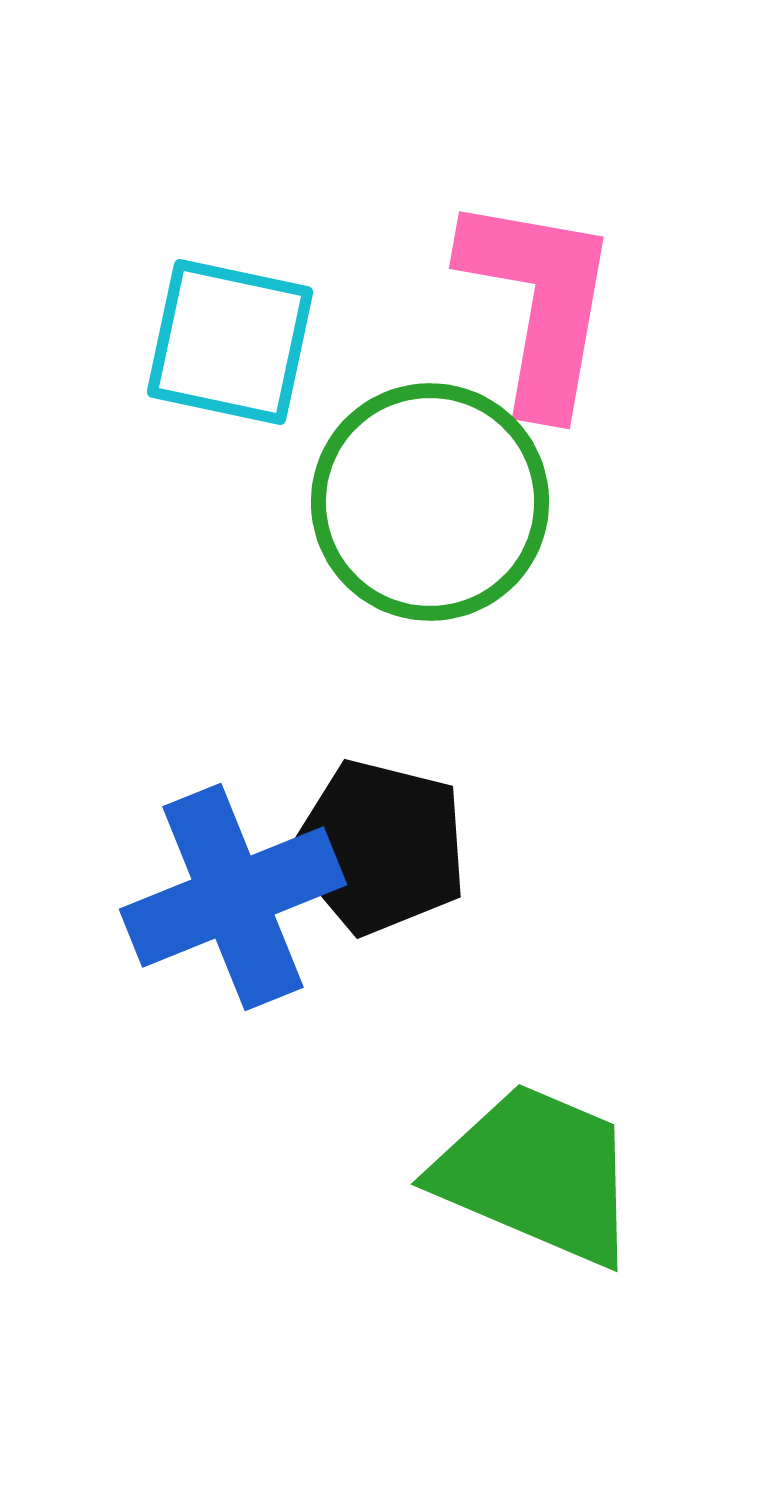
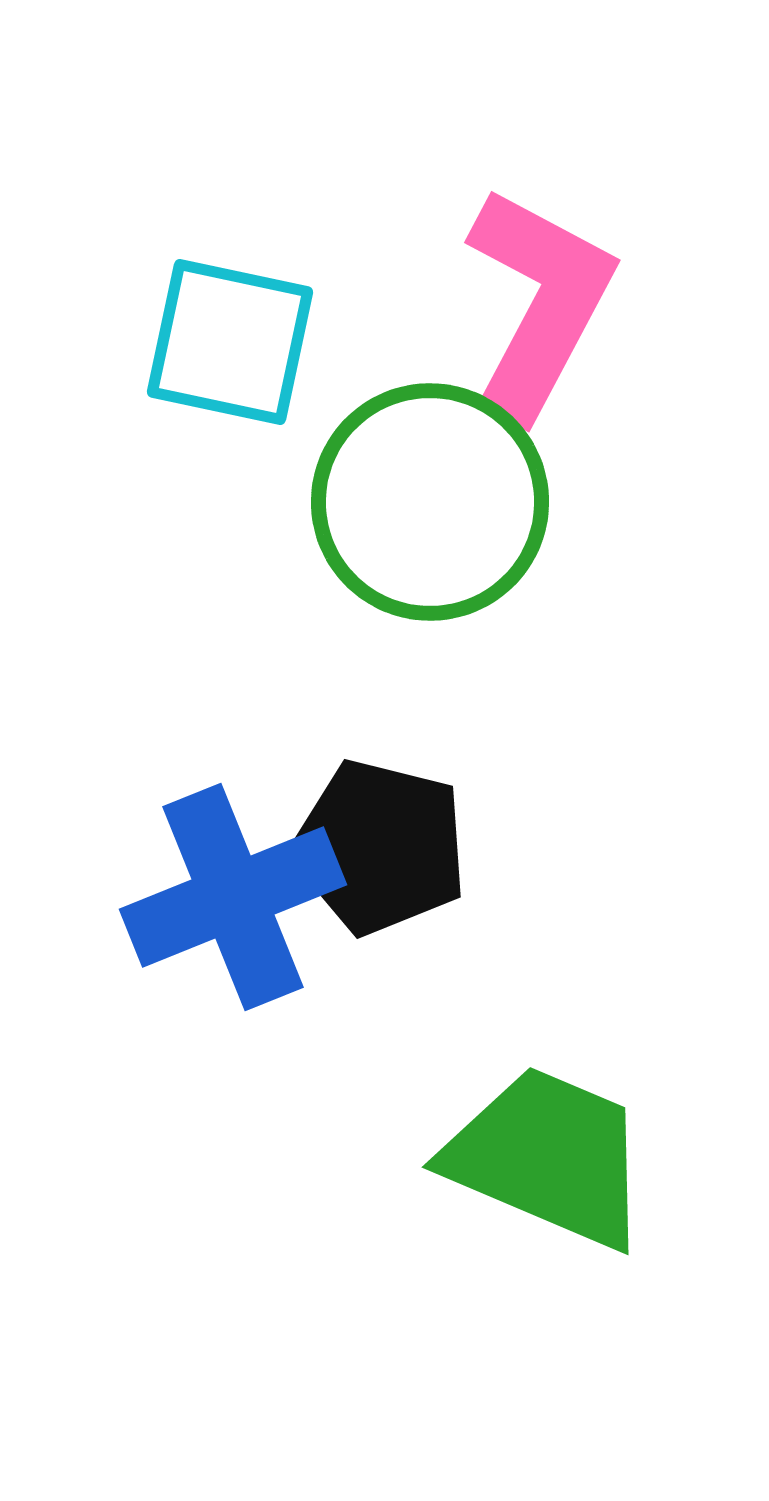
pink L-shape: rotated 18 degrees clockwise
green trapezoid: moved 11 px right, 17 px up
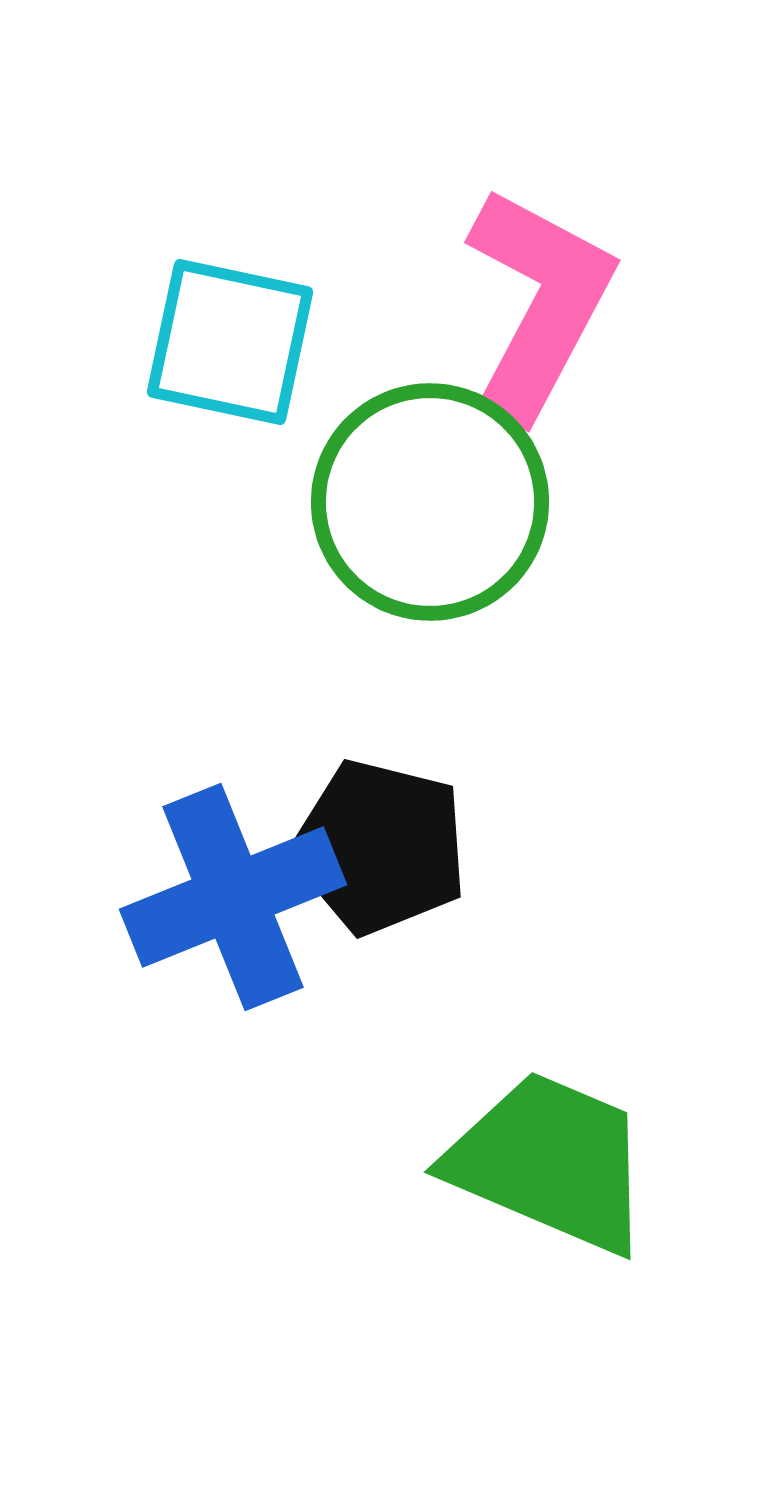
green trapezoid: moved 2 px right, 5 px down
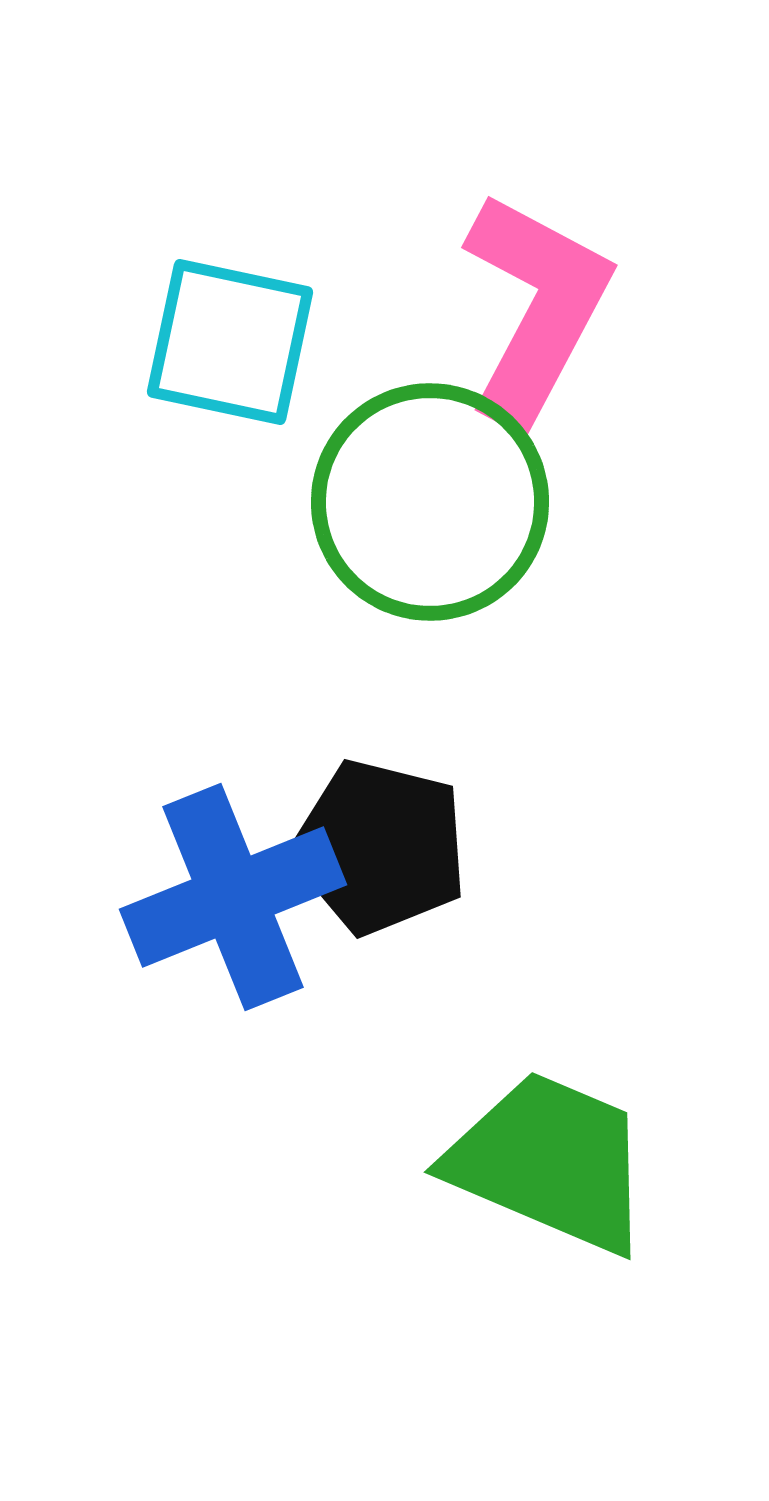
pink L-shape: moved 3 px left, 5 px down
